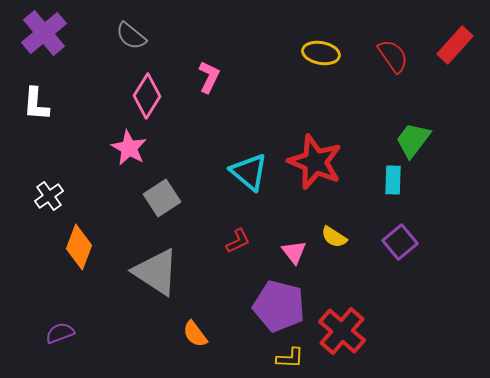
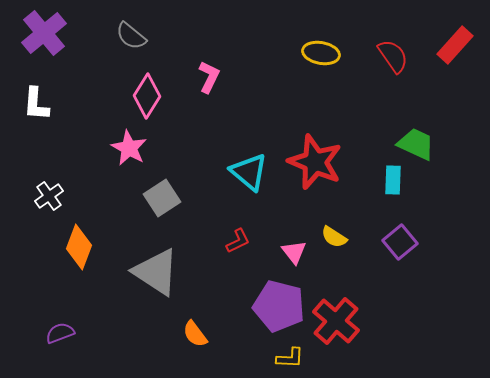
green trapezoid: moved 3 px right, 4 px down; rotated 78 degrees clockwise
red cross: moved 6 px left, 10 px up
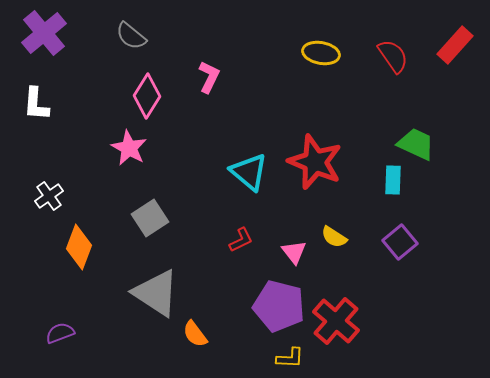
gray square: moved 12 px left, 20 px down
red L-shape: moved 3 px right, 1 px up
gray triangle: moved 21 px down
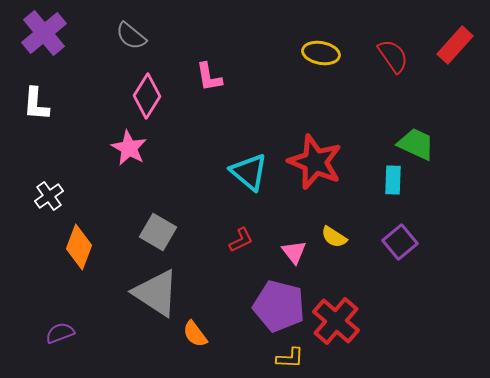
pink L-shape: rotated 144 degrees clockwise
gray square: moved 8 px right, 14 px down; rotated 27 degrees counterclockwise
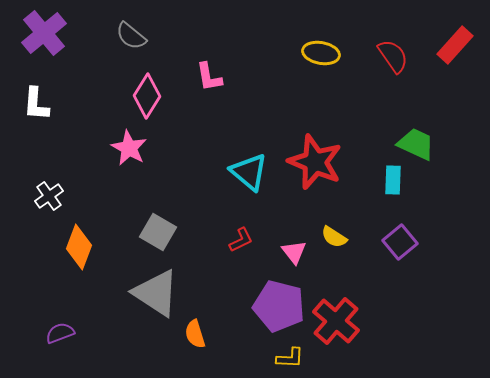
orange semicircle: rotated 20 degrees clockwise
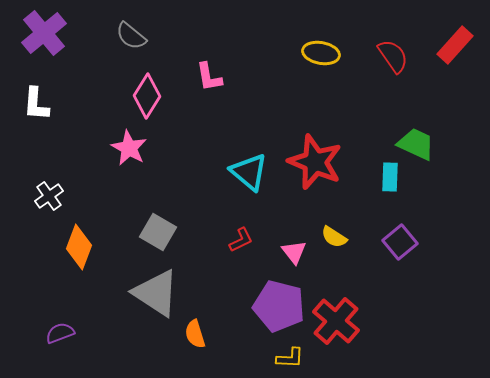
cyan rectangle: moved 3 px left, 3 px up
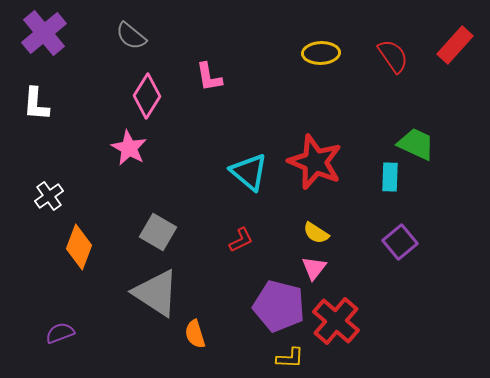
yellow ellipse: rotated 12 degrees counterclockwise
yellow semicircle: moved 18 px left, 4 px up
pink triangle: moved 20 px right, 16 px down; rotated 16 degrees clockwise
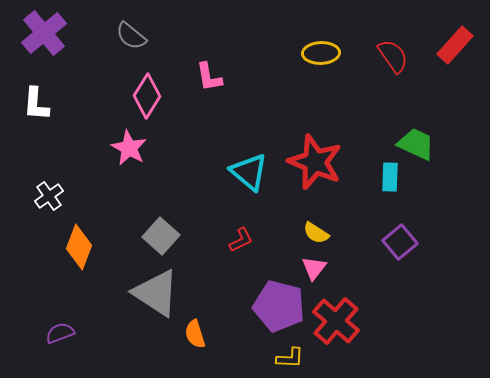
gray square: moved 3 px right, 4 px down; rotated 12 degrees clockwise
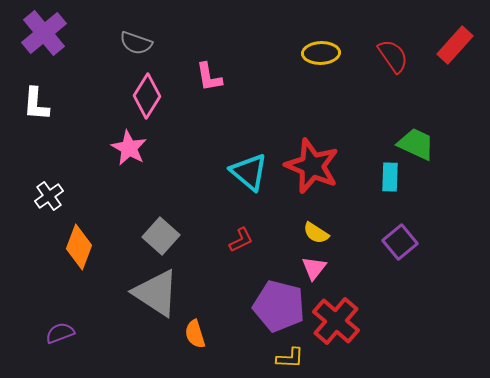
gray semicircle: moved 5 px right, 7 px down; rotated 20 degrees counterclockwise
red star: moved 3 px left, 4 px down
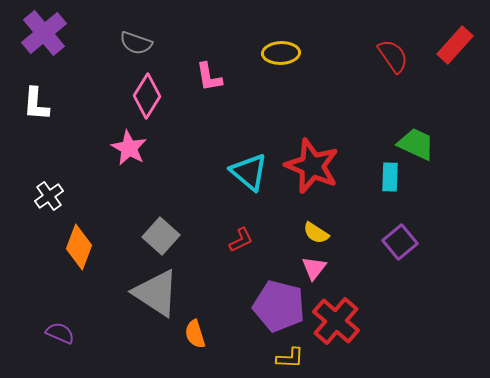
yellow ellipse: moved 40 px left
purple semicircle: rotated 44 degrees clockwise
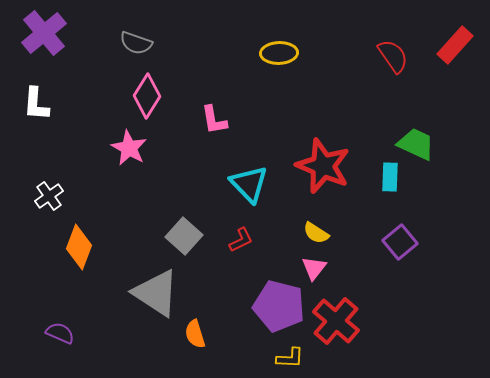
yellow ellipse: moved 2 px left
pink L-shape: moved 5 px right, 43 px down
red star: moved 11 px right
cyan triangle: moved 12 px down; rotated 6 degrees clockwise
gray square: moved 23 px right
